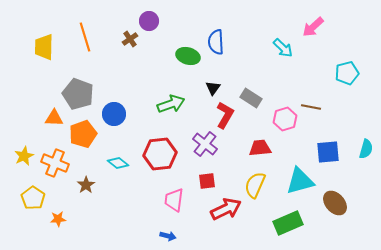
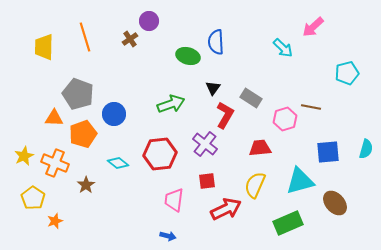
orange star: moved 3 px left, 2 px down; rotated 14 degrees counterclockwise
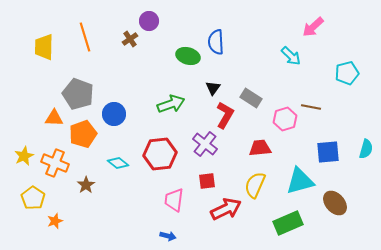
cyan arrow: moved 8 px right, 8 px down
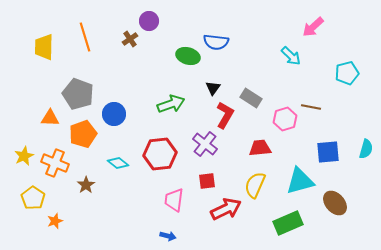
blue semicircle: rotated 80 degrees counterclockwise
orange triangle: moved 4 px left
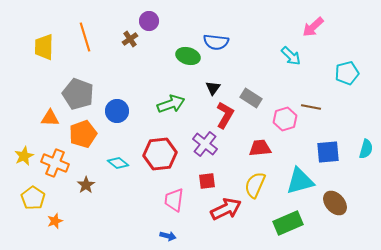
blue circle: moved 3 px right, 3 px up
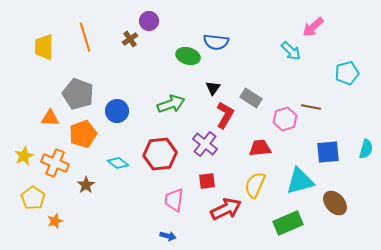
cyan arrow: moved 5 px up
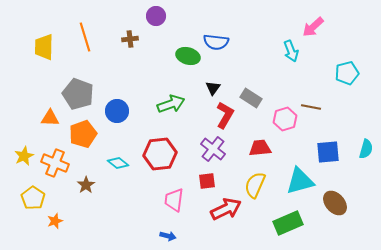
purple circle: moved 7 px right, 5 px up
brown cross: rotated 28 degrees clockwise
cyan arrow: rotated 25 degrees clockwise
purple cross: moved 8 px right, 5 px down
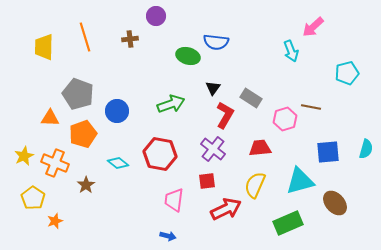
red hexagon: rotated 16 degrees clockwise
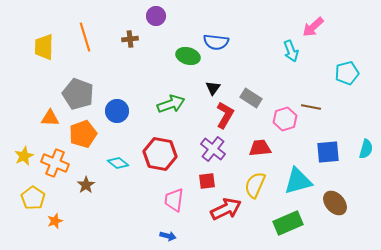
cyan triangle: moved 2 px left
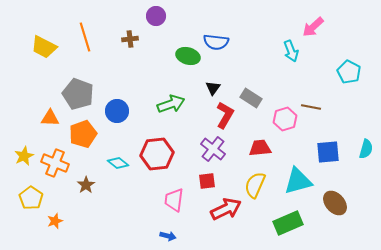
yellow trapezoid: rotated 64 degrees counterclockwise
cyan pentagon: moved 2 px right, 1 px up; rotated 30 degrees counterclockwise
red hexagon: moved 3 px left; rotated 16 degrees counterclockwise
yellow pentagon: moved 2 px left
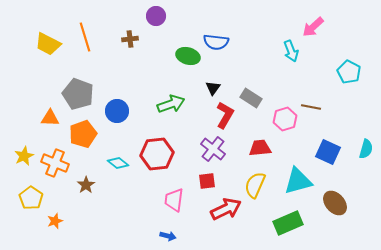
yellow trapezoid: moved 4 px right, 3 px up
blue square: rotated 30 degrees clockwise
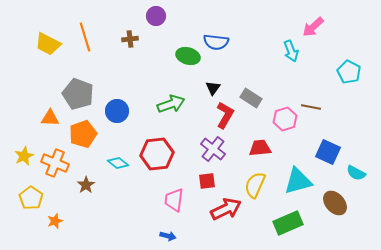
cyan semicircle: moved 10 px left, 24 px down; rotated 102 degrees clockwise
